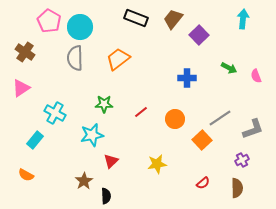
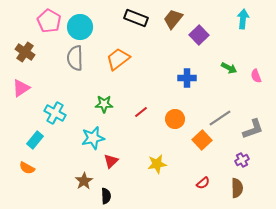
cyan star: moved 1 px right, 3 px down
orange semicircle: moved 1 px right, 7 px up
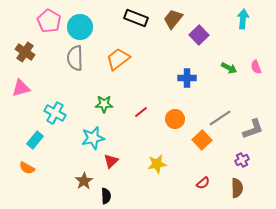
pink semicircle: moved 9 px up
pink triangle: rotated 18 degrees clockwise
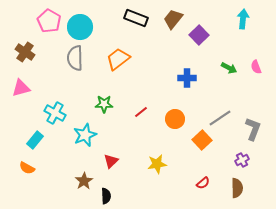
gray L-shape: rotated 50 degrees counterclockwise
cyan star: moved 8 px left, 3 px up; rotated 10 degrees counterclockwise
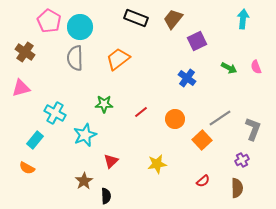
purple square: moved 2 px left, 6 px down; rotated 18 degrees clockwise
blue cross: rotated 36 degrees clockwise
red semicircle: moved 2 px up
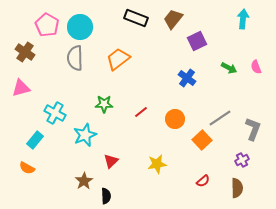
pink pentagon: moved 2 px left, 4 px down
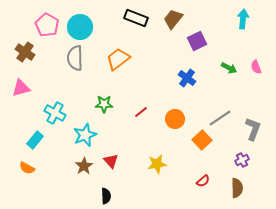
red triangle: rotated 28 degrees counterclockwise
brown star: moved 15 px up
